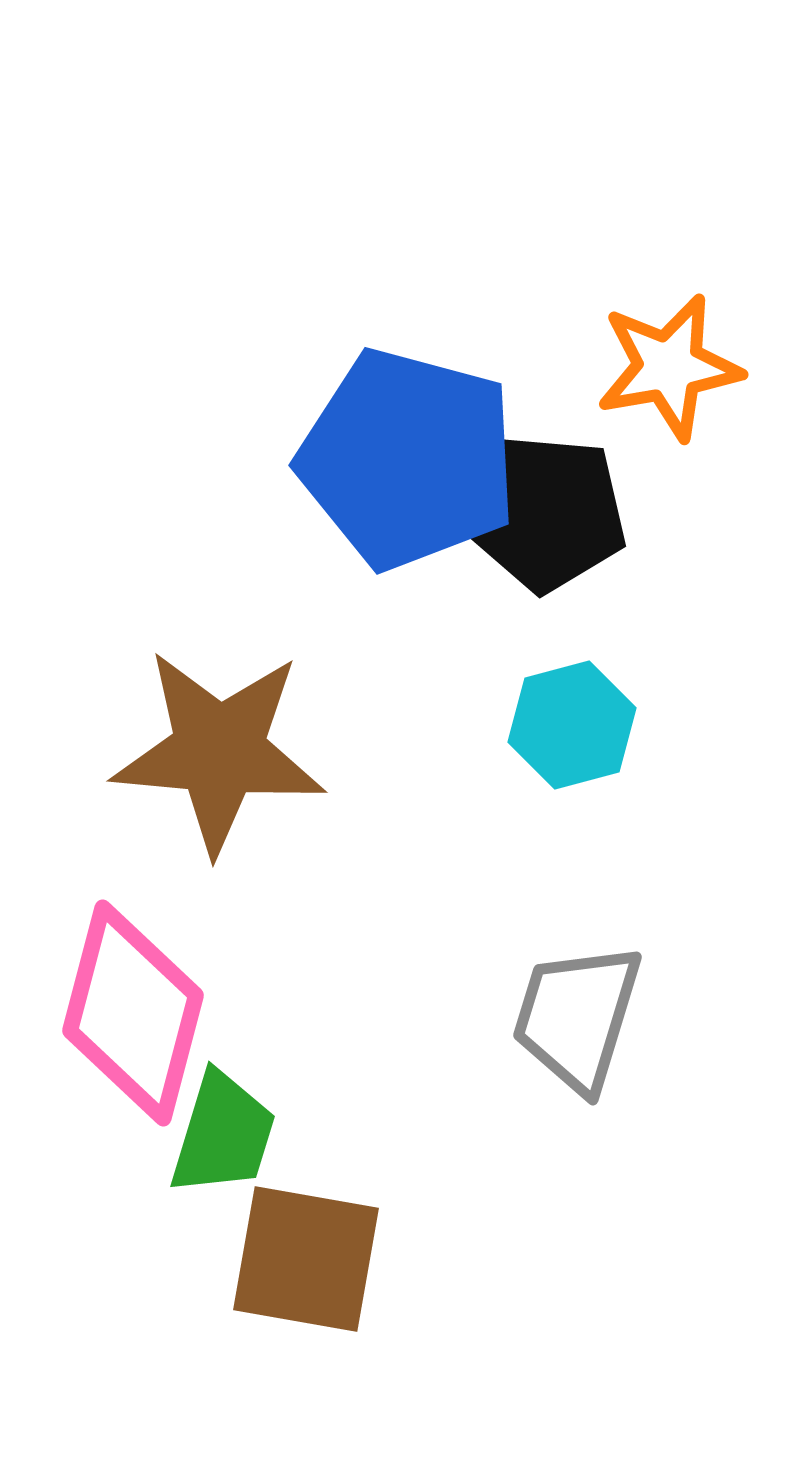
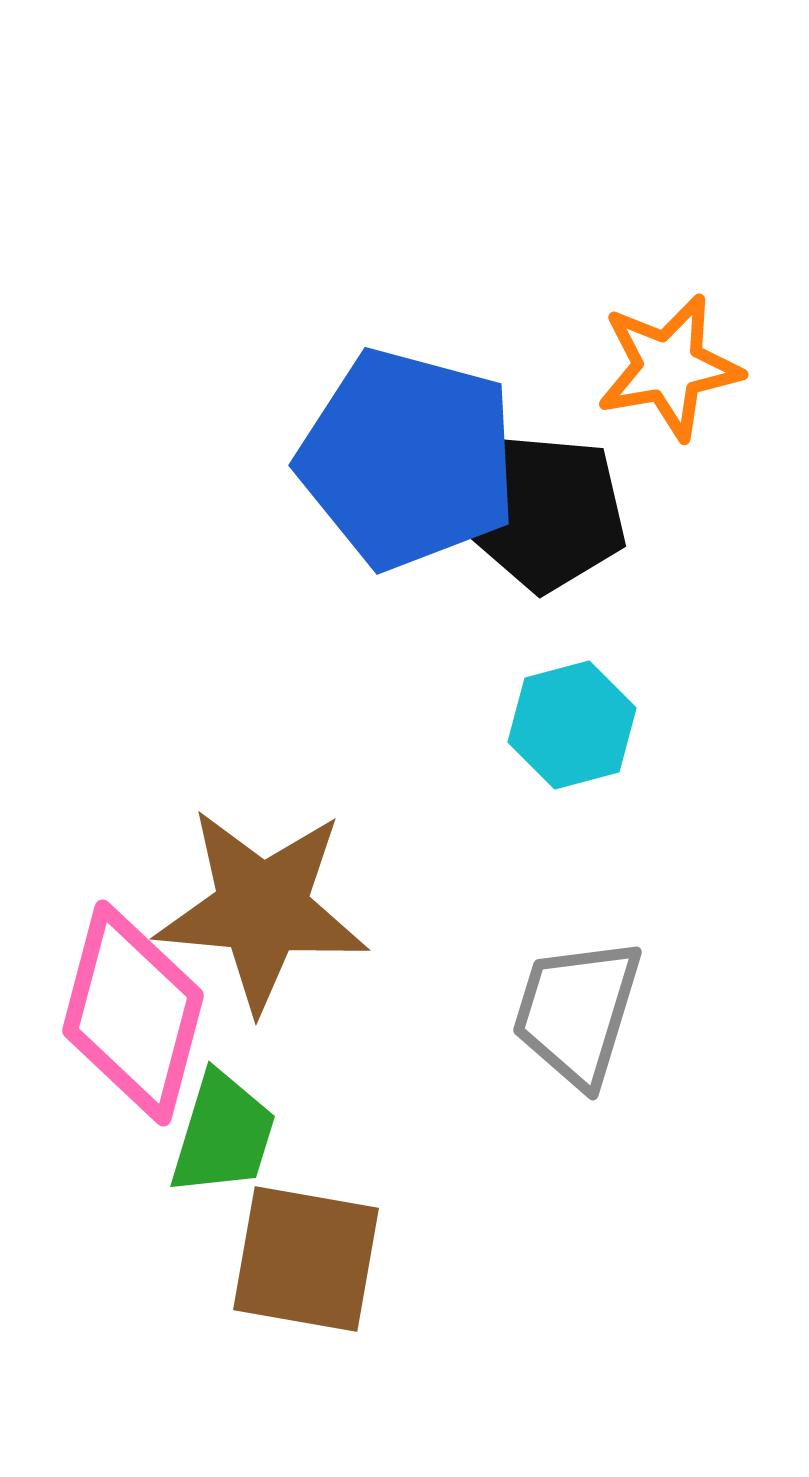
brown star: moved 43 px right, 158 px down
gray trapezoid: moved 5 px up
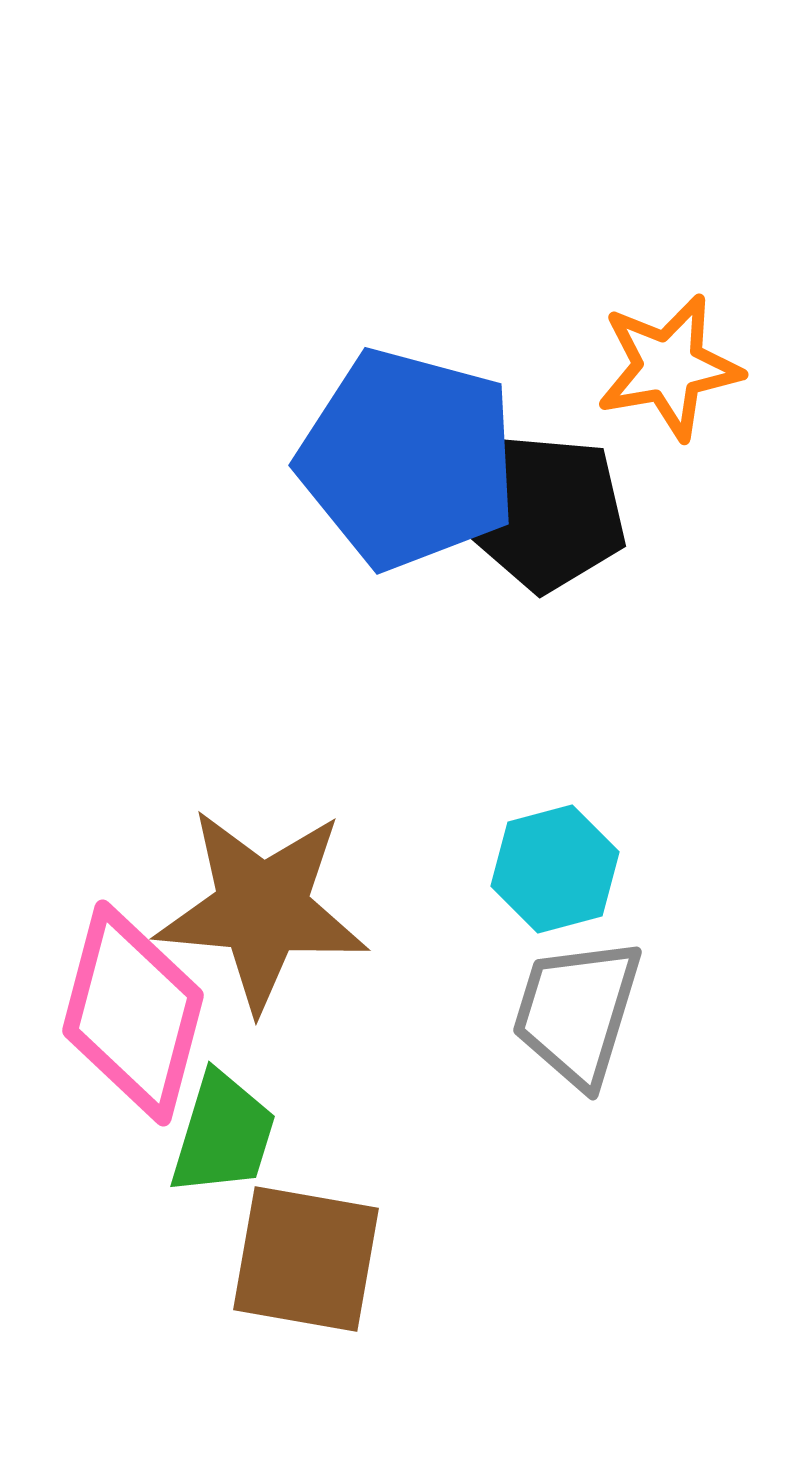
cyan hexagon: moved 17 px left, 144 px down
